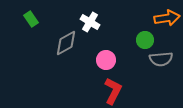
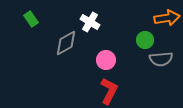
red L-shape: moved 4 px left
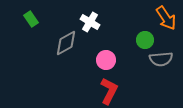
orange arrow: moved 1 px left; rotated 65 degrees clockwise
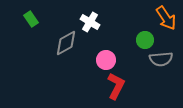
red L-shape: moved 7 px right, 5 px up
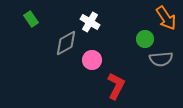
green circle: moved 1 px up
pink circle: moved 14 px left
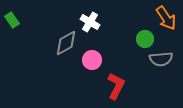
green rectangle: moved 19 px left, 1 px down
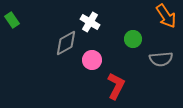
orange arrow: moved 2 px up
green circle: moved 12 px left
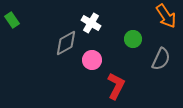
white cross: moved 1 px right, 1 px down
gray semicircle: rotated 60 degrees counterclockwise
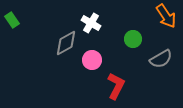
gray semicircle: rotated 35 degrees clockwise
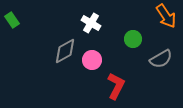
gray diamond: moved 1 px left, 8 px down
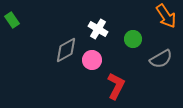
white cross: moved 7 px right, 6 px down
gray diamond: moved 1 px right, 1 px up
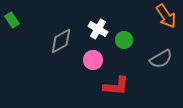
green circle: moved 9 px left, 1 px down
gray diamond: moved 5 px left, 9 px up
pink circle: moved 1 px right
red L-shape: rotated 68 degrees clockwise
